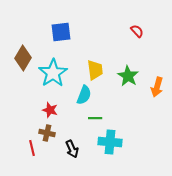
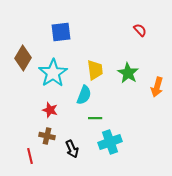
red semicircle: moved 3 px right, 1 px up
green star: moved 3 px up
brown cross: moved 3 px down
cyan cross: rotated 25 degrees counterclockwise
red line: moved 2 px left, 8 px down
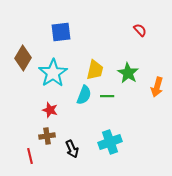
yellow trapezoid: rotated 20 degrees clockwise
green line: moved 12 px right, 22 px up
brown cross: rotated 21 degrees counterclockwise
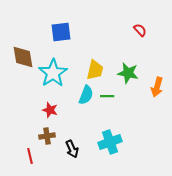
brown diamond: moved 1 px up; rotated 40 degrees counterclockwise
green star: rotated 20 degrees counterclockwise
cyan semicircle: moved 2 px right
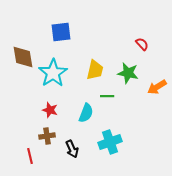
red semicircle: moved 2 px right, 14 px down
orange arrow: rotated 42 degrees clockwise
cyan semicircle: moved 18 px down
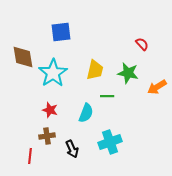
red line: rotated 21 degrees clockwise
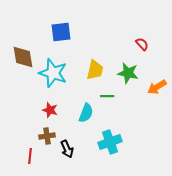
cyan star: rotated 20 degrees counterclockwise
black arrow: moved 5 px left
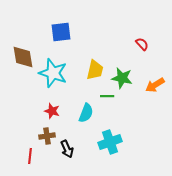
green star: moved 6 px left, 5 px down
orange arrow: moved 2 px left, 2 px up
red star: moved 2 px right, 1 px down
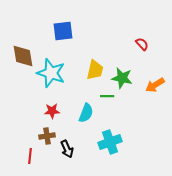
blue square: moved 2 px right, 1 px up
brown diamond: moved 1 px up
cyan star: moved 2 px left
red star: rotated 21 degrees counterclockwise
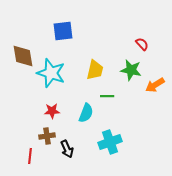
green star: moved 9 px right, 8 px up
